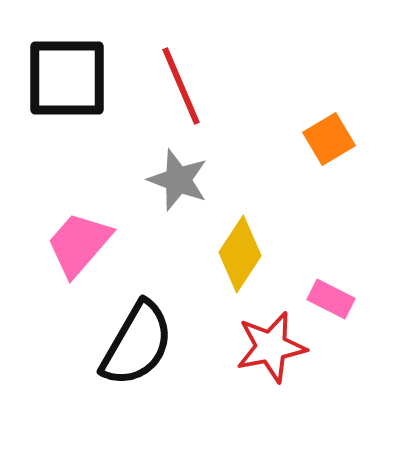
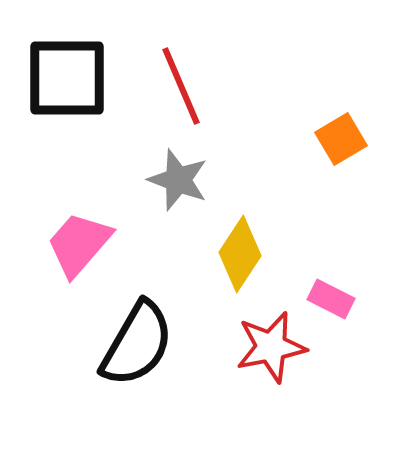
orange square: moved 12 px right
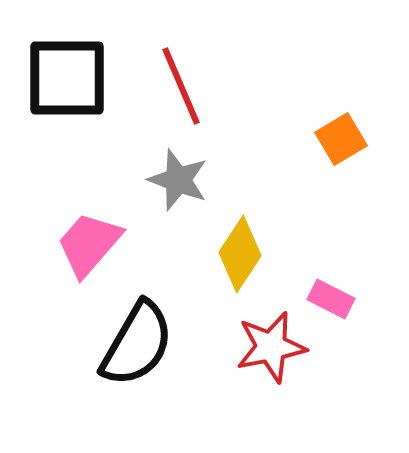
pink trapezoid: moved 10 px right
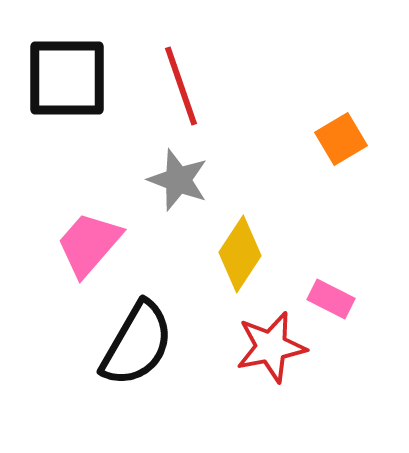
red line: rotated 4 degrees clockwise
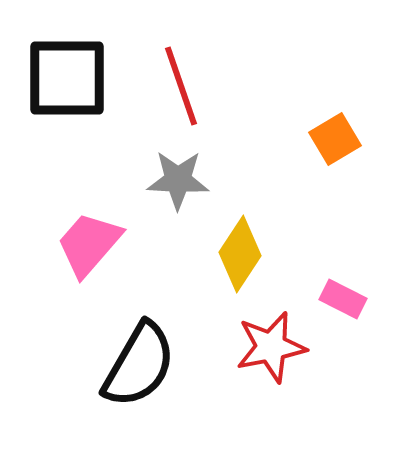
orange square: moved 6 px left
gray star: rotated 18 degrees counterclockwise
pink rectangle: moved 12 px right
black semicircle: moved 2 px right, 21 px down
